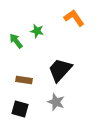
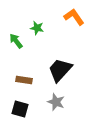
orange L-shape: moved 1 px up
green star: moved 3 px up
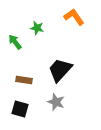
green arrow: moved 1 px left, 1 px down
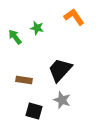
green arrow: moved 5 px up
gray star: moved 6 px right, 2 px up
black square: moved 14 px right, 2 px down
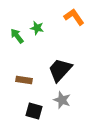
green arrow: moved 2 px right, 1 px up
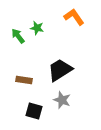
green arrow: moved 1 px right
black trapezoid: rotated 16 degrees clockwise
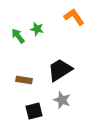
green star: moved 1 px down
black square: rotated 30 degrees counterclockwise
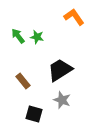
green star: moved 8 px down
brown rectangle: moved 1 px left, 1 px down; rotated 42 degrees clockwise
black square: moved 3 px down; rotated 30 degrees clockwise
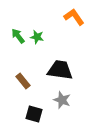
black trapezoid: rotated 40 degrees clockwise
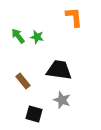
orange L-shape: rotated 30 degrees clockwise
black trapezoid: moved 1 px left
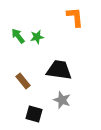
orange L-shape: moved 1 px right
green star: rotated 24 degrees counterclockwise
